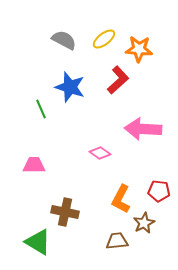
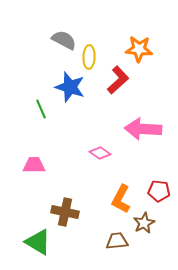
yellow ellipse: moved 15 px left, 18 px down; rotated 50 degrees counterclockwise
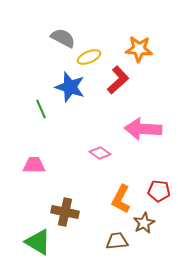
gray semicircle: moved 1 px left, 2 px up
yellow ellipse: rotated 65 degrees clockwise
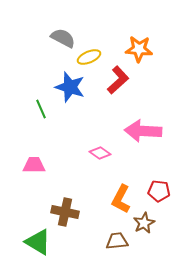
pink arrow: moved 2 px down
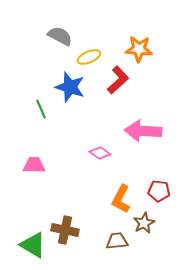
gray semicircle: moved 3 px left, 2 px up
brown cross: moved 18 px down
green triangle: moved 5 px left, 3 px down
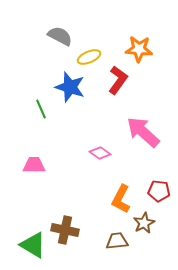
red L-shape: rotated 12 degrees counterclockwise
pink arrow: moved 1 px down; rotated 39 degrees clockwise
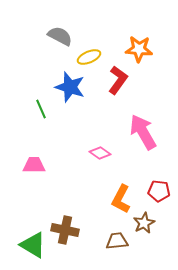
pink arrow: rotated 18 degrees clockwise
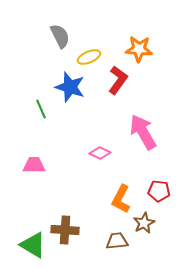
gray semicircle: rotated 35 degrees clockwise
pink diamond: rotated 10 degrees counterclockwise
brown cross: rotated 8 degrees counterclockwise
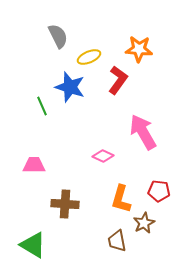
gray semicircle: moved 2 px left
green line: moved 1 px right, 3 px up
pink diamond: moved 3 px right, 3 px down
orange L-shape: rotated 12 degrees counterclockwise
brown cross: moved 26 px up
brown trapezoid: rotated 95 degrees counterclockwise
